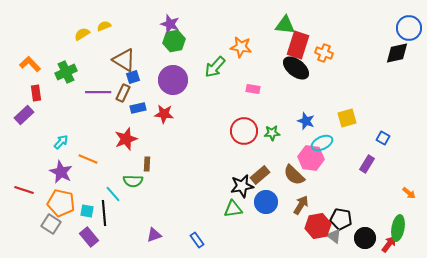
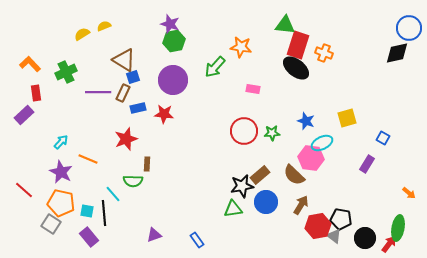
red line at (24, 190): rotated 24 degrees clockwise
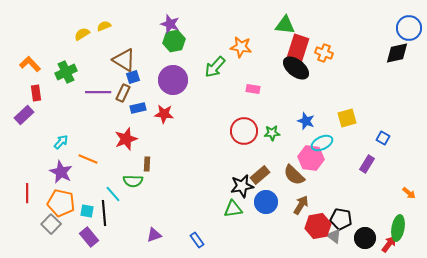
red rectangle at (298, 45): moved 3 px down
red line at (24, 190): moved 3 px right, 3 px down; rotated 48 degrees clockwise
gray square at (51, 224): rotated 12 degrees clockwise
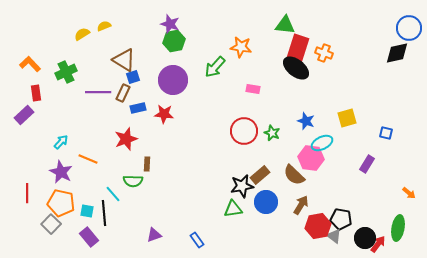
green star at (272, 133): rotated 28 degrees clockwise
blue square at (383, 138): moved 3 px right, 5 px up; rotated 16 degrees counterclockwise
red arrow at (389, 244): moved 11 px left
